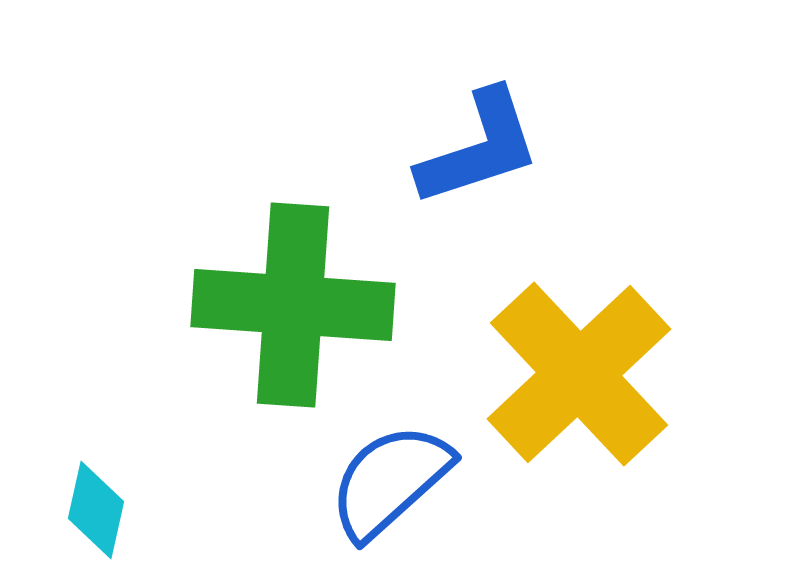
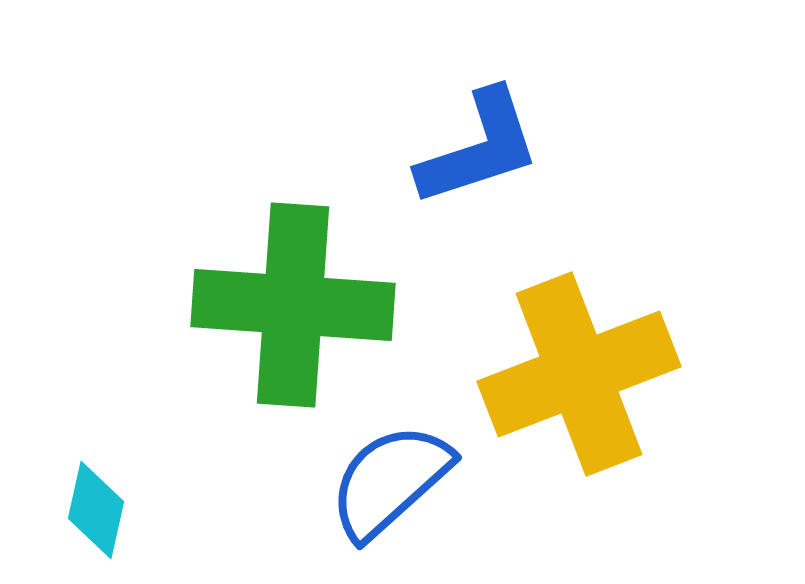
yellow cross: rotated 22 degrees clockwise
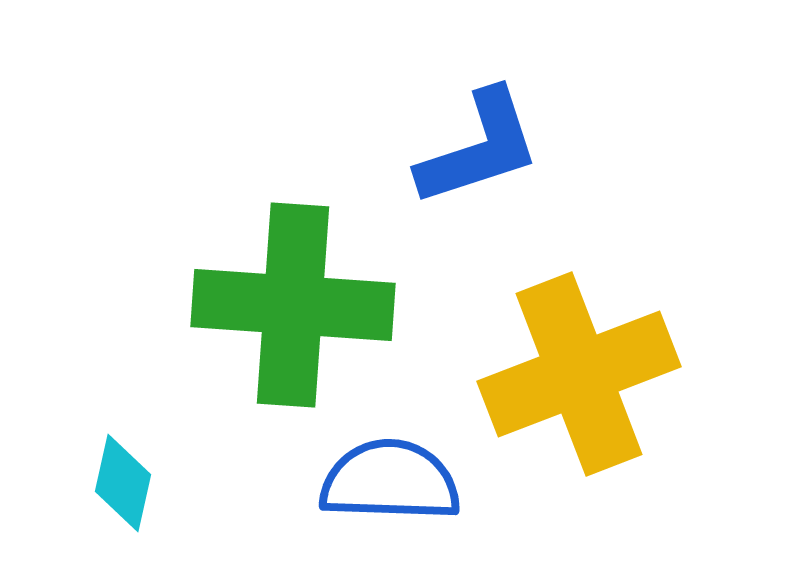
blue semicircle: rotated 44 degrees clockwise
cyan diamond: moved 27 px right, 27 px up
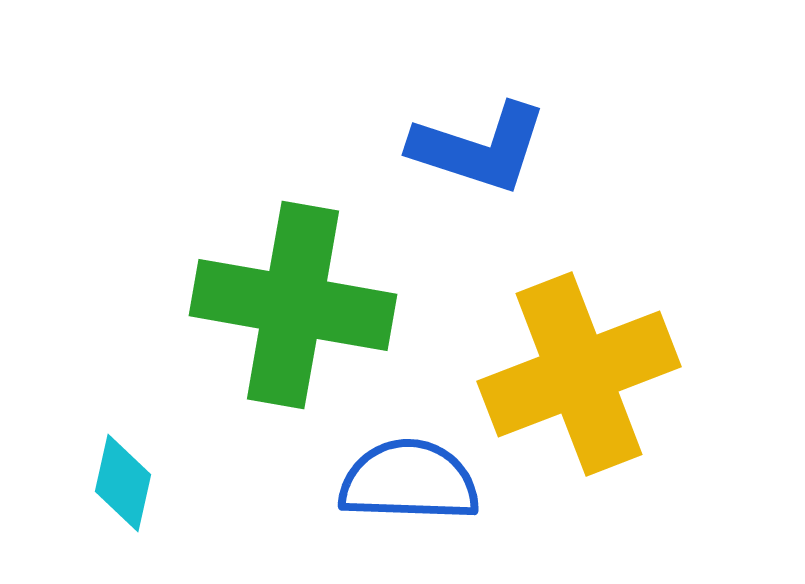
blue L-shape: rotated 36 degrees clockwise
green cross: rotated 6 degrees clockwise
blue semicircle: moved 19 px right
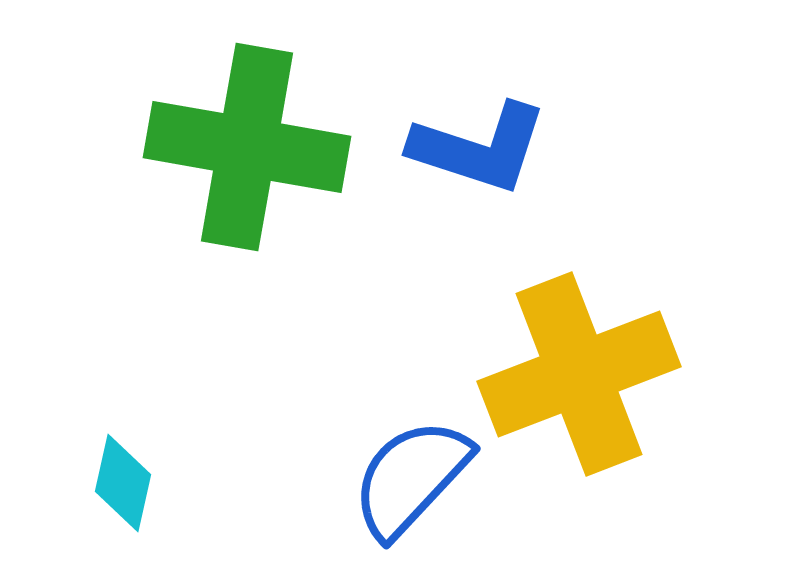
green cross: moved 46 px left, 158 px up
blue semicircle: moved 2 px right, 3 px up; rotated 49 degrees counterclockwise
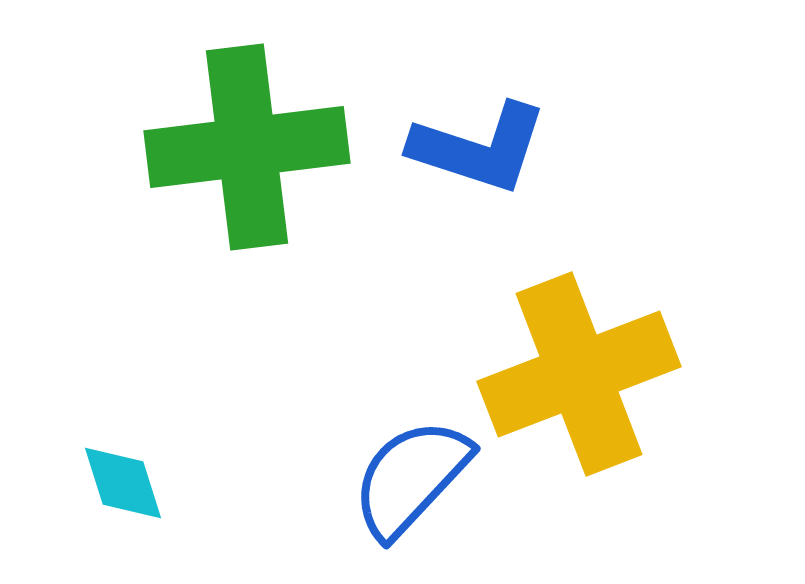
green cross: rotated 17 degrees counterclockwise
cyan diamond: rotated 30 degrees counterclockwise
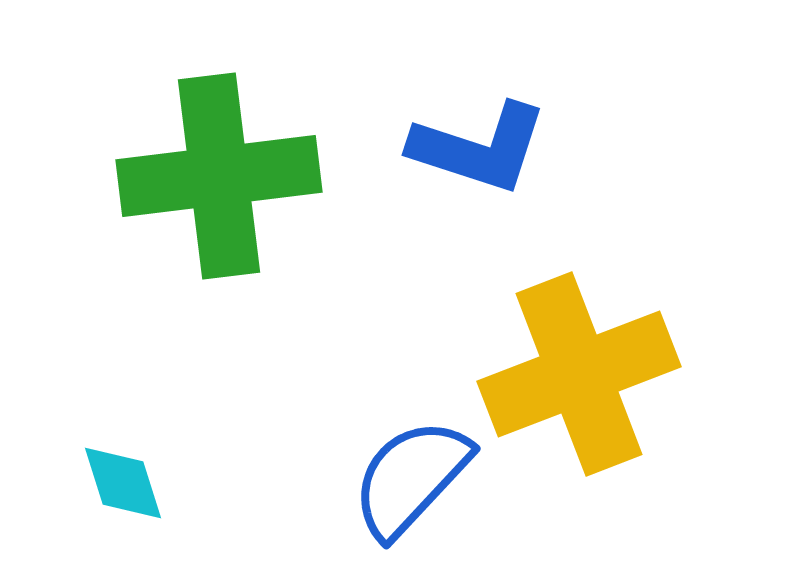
green cross: moved 28 px left, 29 px down
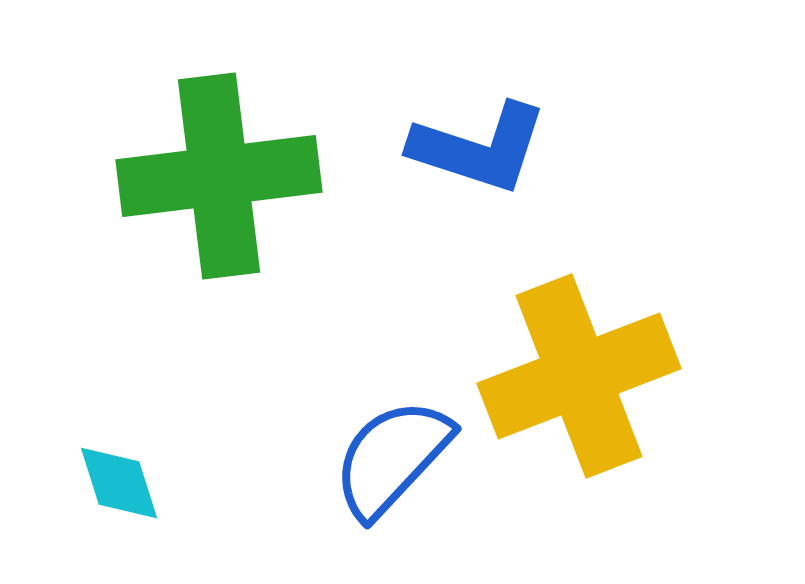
yellow cross: moved 2 px down
blue semicircle: moved 19 px left, 20 px up
cyan diamond: moved 4 px left
